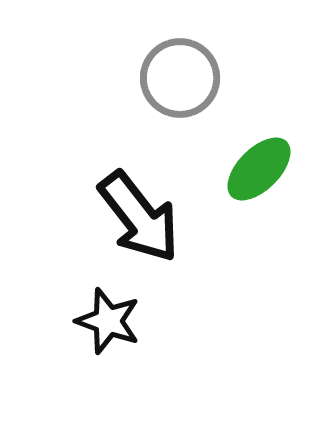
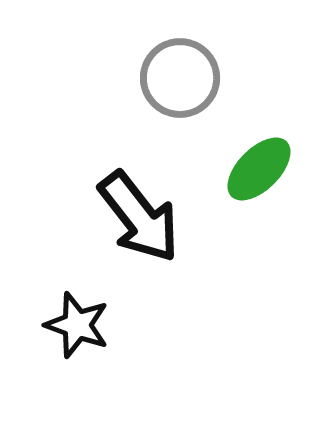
black star: moved 31 px left, 4 px down
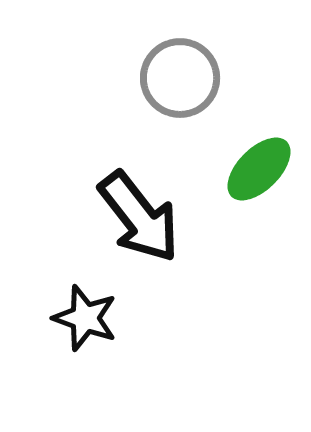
black star: moved 8 px right, 7 px up
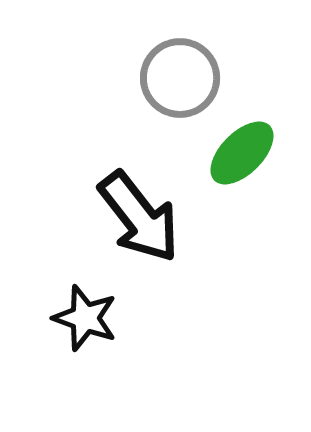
green ellipse: moved 17 px left, 16 px up
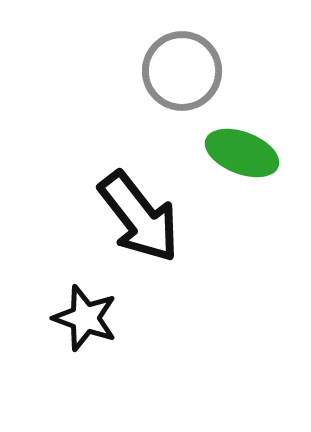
gray circle: moved 2 px right, 7 px up
green ellipse: rotated 66 degrees clockwise
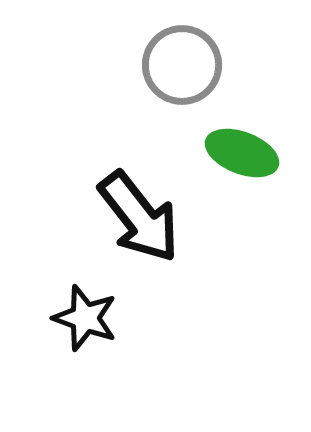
gray circle: moved 6 px up
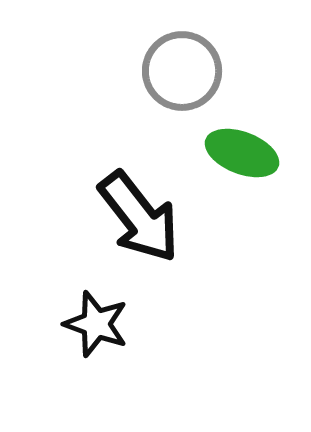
gray circle: moved 6 px down
black star: moved 11 px right, 6 px down
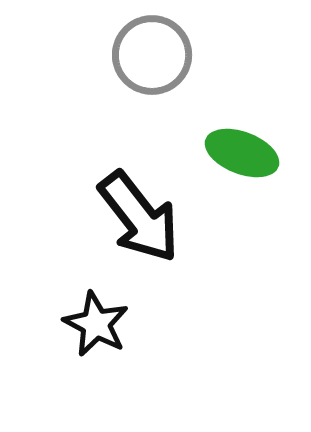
gray circle: moved 30 px left, 16 px up
black star: rotated 8 degrees clockwise
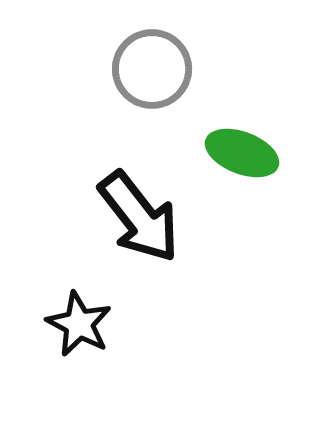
gray circle: moved 14 px down
black star: moved 17 px left
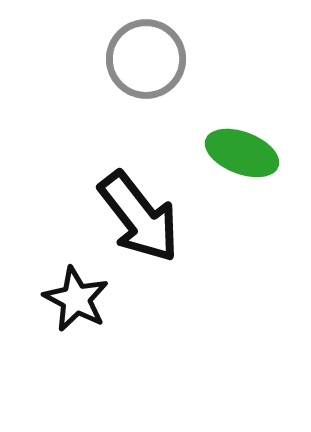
gray circle: moved 6 px left, 10 px up
black star: moved 3 px left, 25 px up
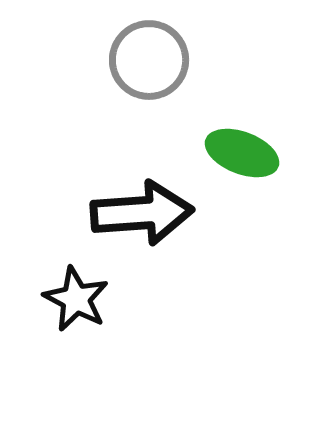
gray circle: moved 3 px right, 1 px down
black arrow: moved 3 px right, 4 px up; rotated 56 degrees counterclockwise
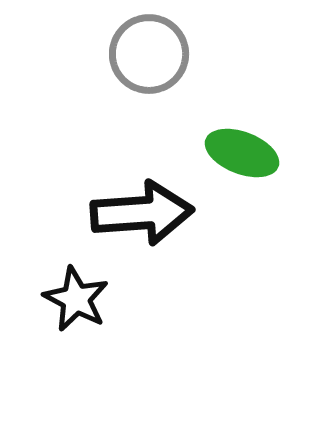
gray circle: moved 6 px up
